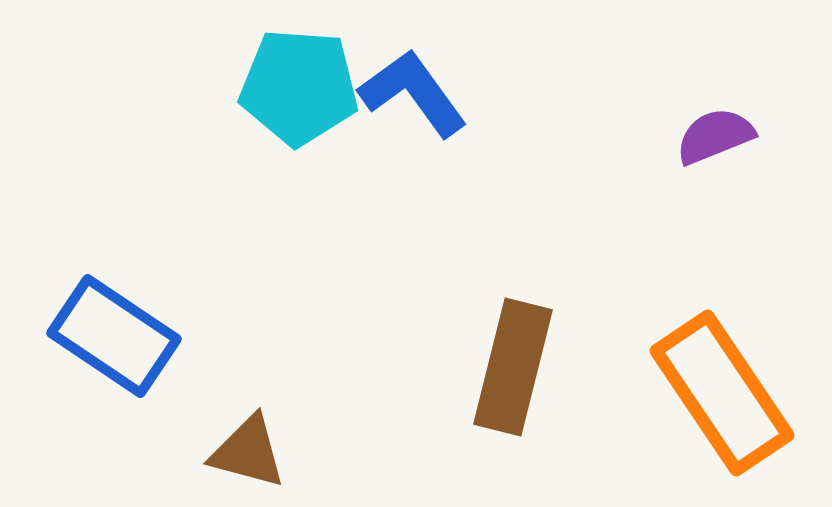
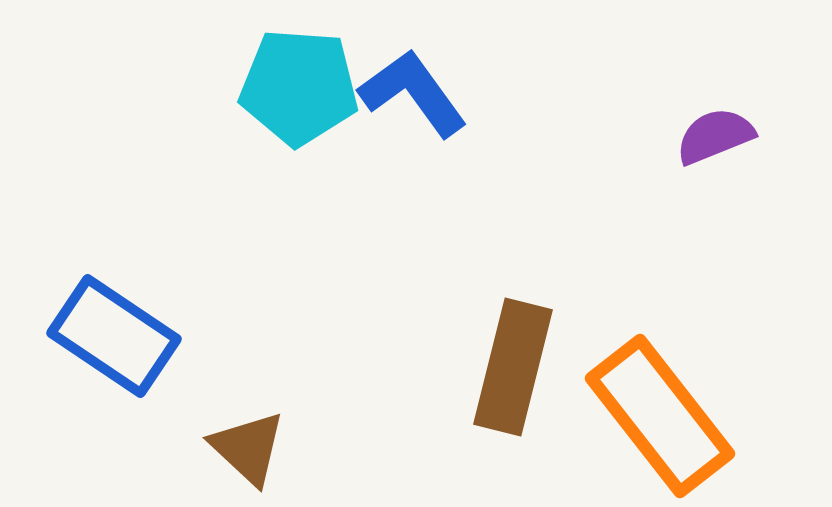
orange rectangle: moved 62 px left, 23 px down; rotated 4 degrees counterclockwise
brown triangle: moved 4 px up; rotated 28 degrees clockwise
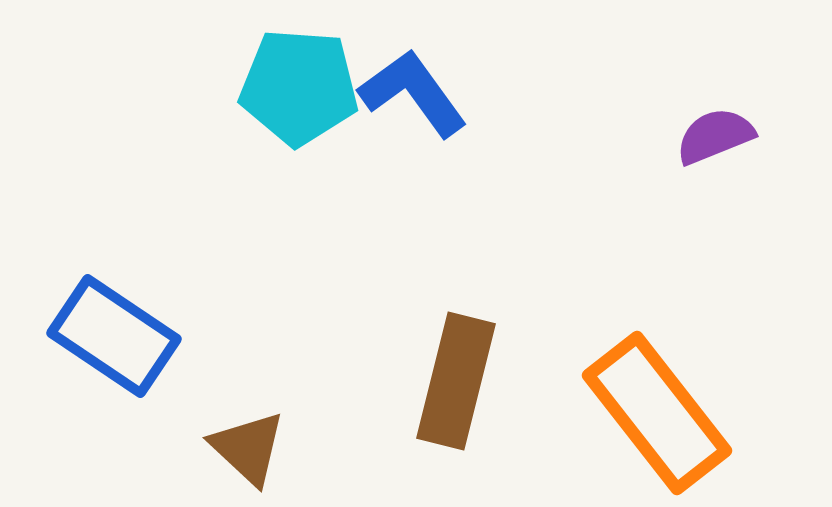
brown rectangle: moved 57 px left, 14 px down
orange rectangle: moved 3 px left, 3 px up
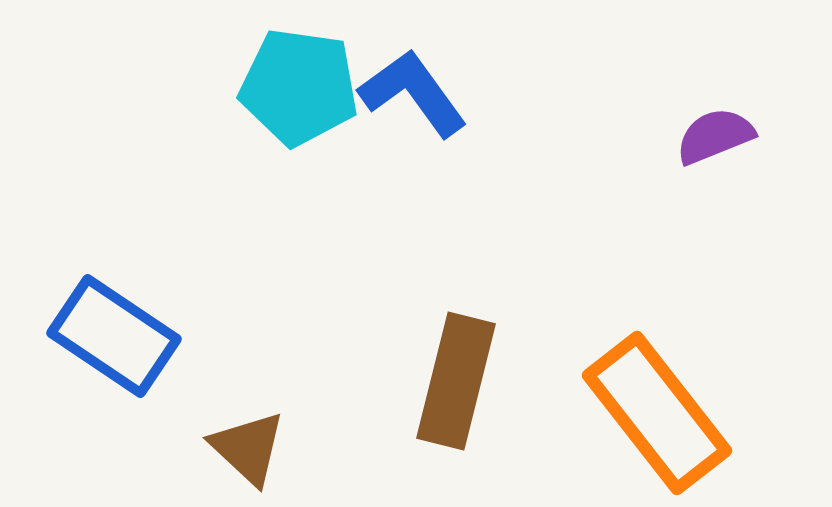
cyan pentagon: rotated 4 degrees clockwise
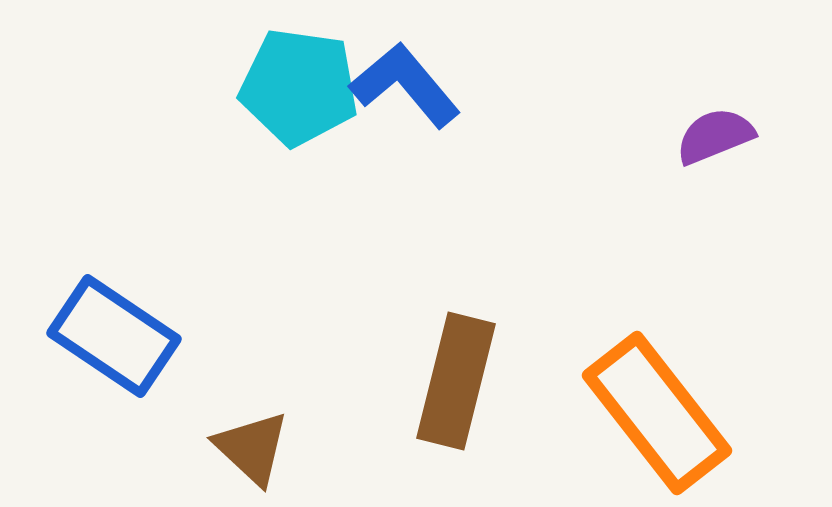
blue L-shape: moved 8 px left, 8 px up; rotated 4 degrees counterclockwise
brown triangle: moved 4 px right
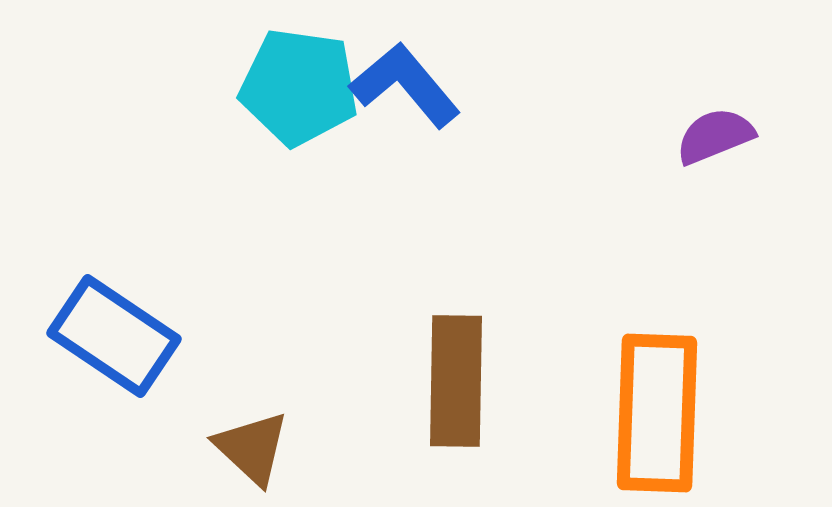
brown rectangle: rotated 13 degrees counterclockwise
orange rectangle: rotated 40 degrees clockwise
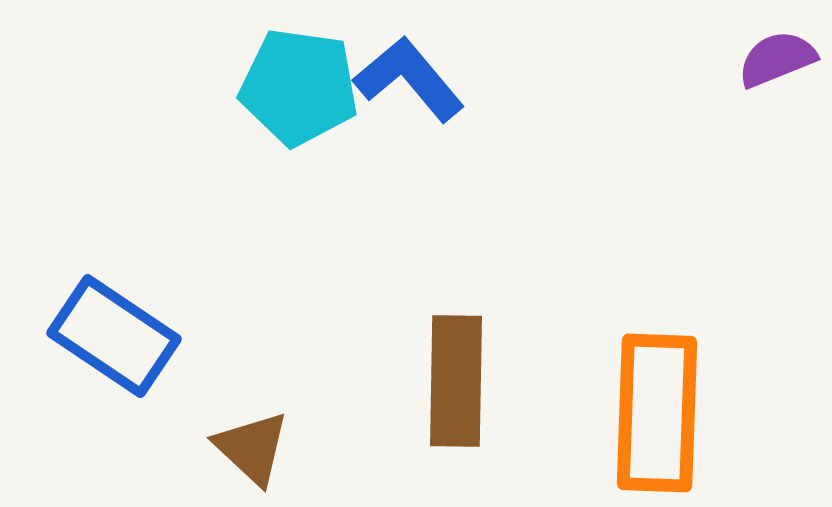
blue L-shape: moved 4 px right, 6 px up
purple semicircle: moved 62 px right, 77 px up
